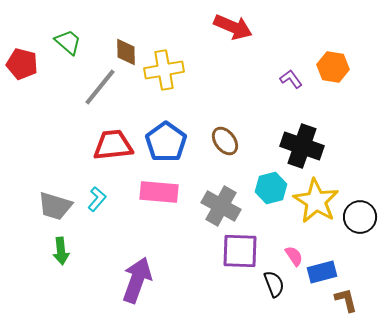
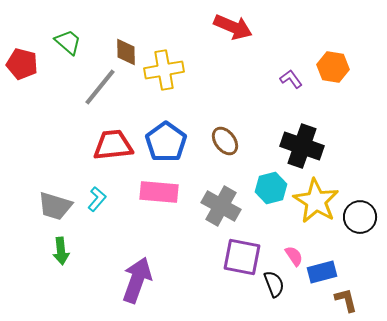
purple square: moved 2 px right, 6 px down; rotated 9 degrees clockwise
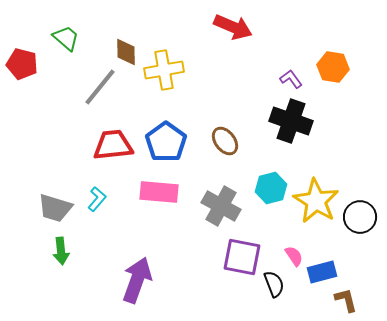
green trapezoid: moved 2 px left, 4 px up
black cross: moved 11 px left, 25 px up
gray trapezoid: moved 2 px down
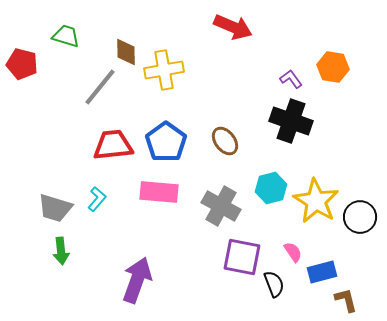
green trapezoid: moved 2 px up; rotated 24 degrees counterclockwise
pink semicircle: moved 1 px left, 4 px up
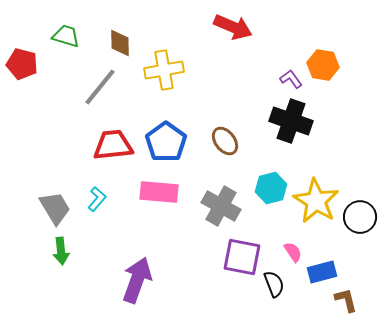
brown diamond: moved 6 px left, 9 px up
orange hexagon: moved 10 px left, 2 px up
gray trapezoid: rotated 138 degrees counterclockwise
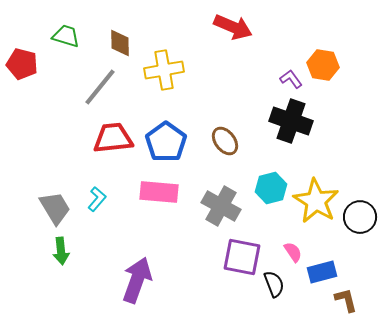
red trapezoid: moved 7 px up
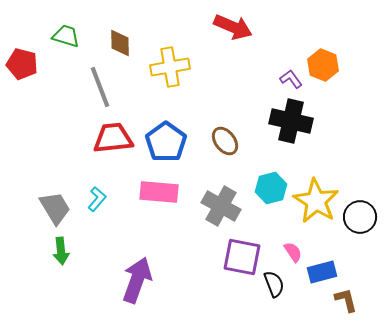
orange hexagon: rotated 12 degrees clockwise
yellow cross: moved 6 px right, 3 px up
gray line: rotated 60 degrees counterclockwise
black cross: rotated 6 degrees counterclockwise
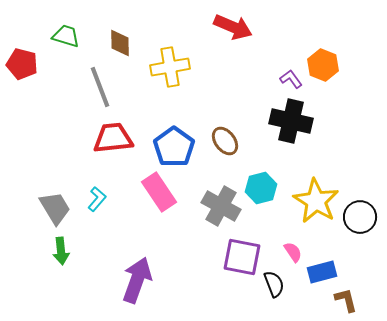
blue pentagon: moved 8 px right, 5 px down
cyan hexagon: moved 10 px left
pink rectangle: rotated 51 degrees clockwise
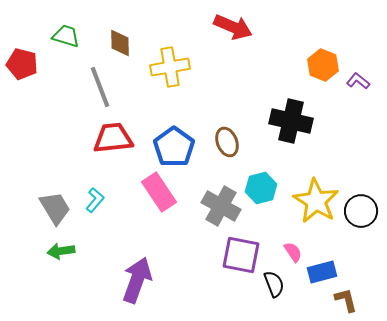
purple L-shape: moved 67 px right, 2 px down; rotated 15 degrees counterclockwise
brown ellipse: moved 2 px right, 1 px down; rotated 16 degrees clockwise
cyan L-shape: moved 2 px left, 1 px down
black circle: moved 1 px right, 6 px up
green arrow: rotated 88 degrees clockwise
purple square: moved 1 px left, 2 px up
